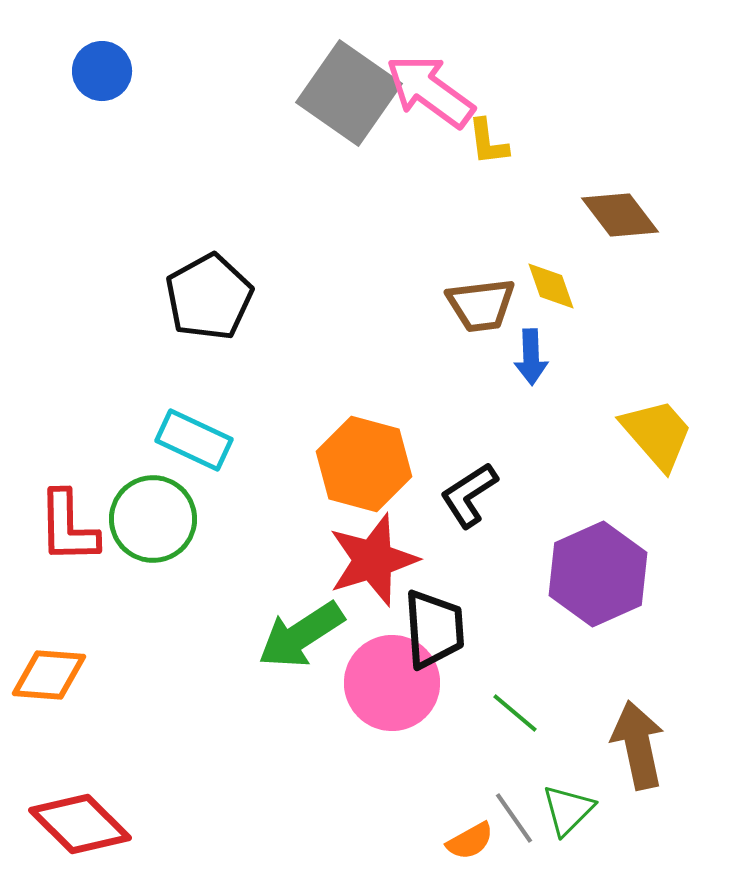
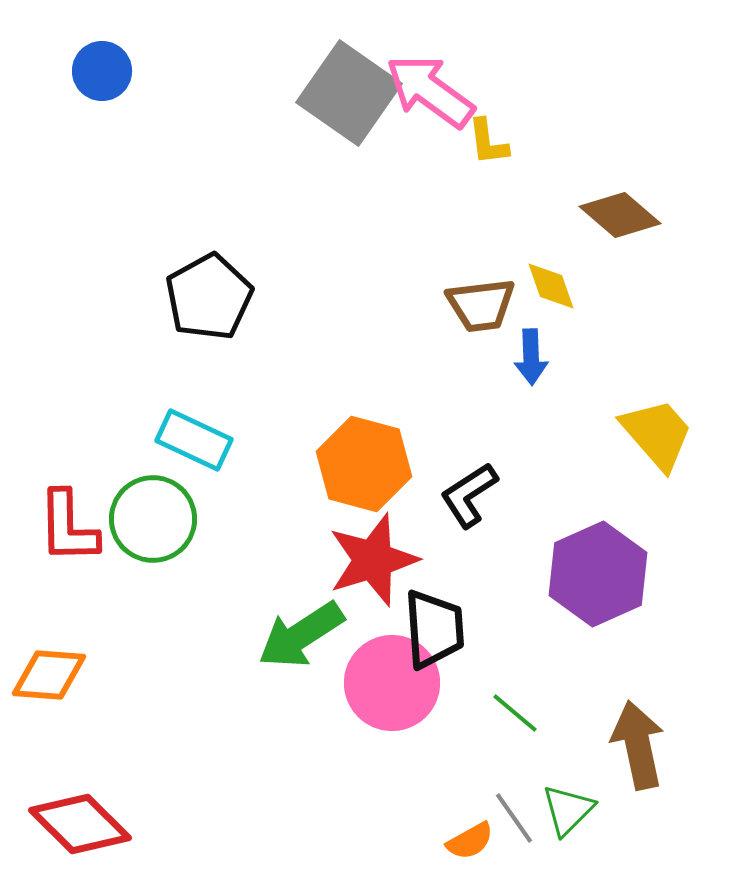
brown diamond: rotated 12 degrees counterclockwise
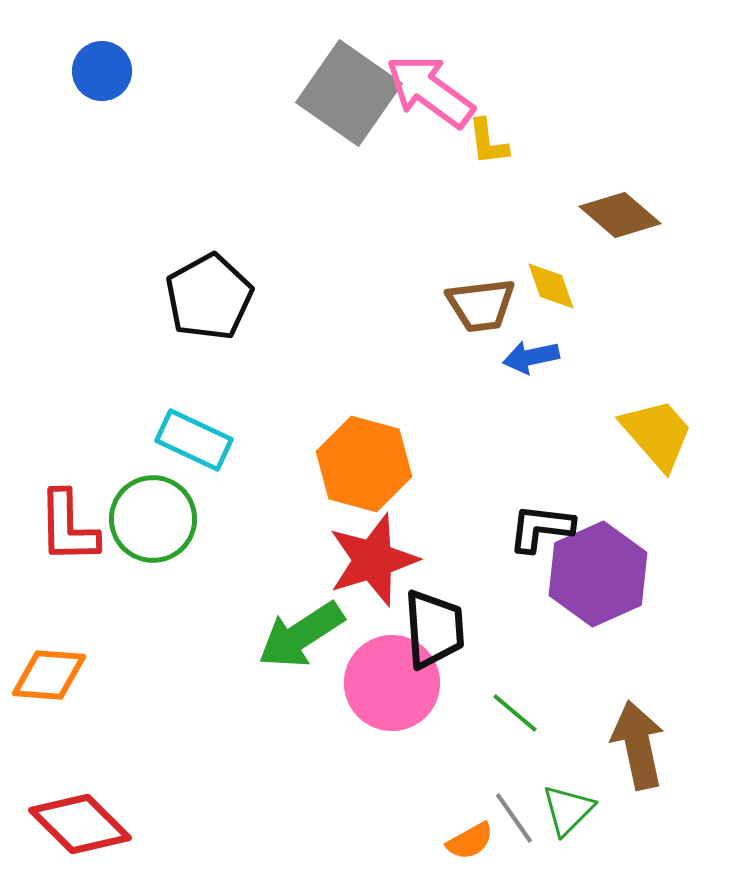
blue arrow: rotated 80 degrees clockwise
black L-shape: moved 72 px right, 33 px down; rotated 40 degrees clockwise
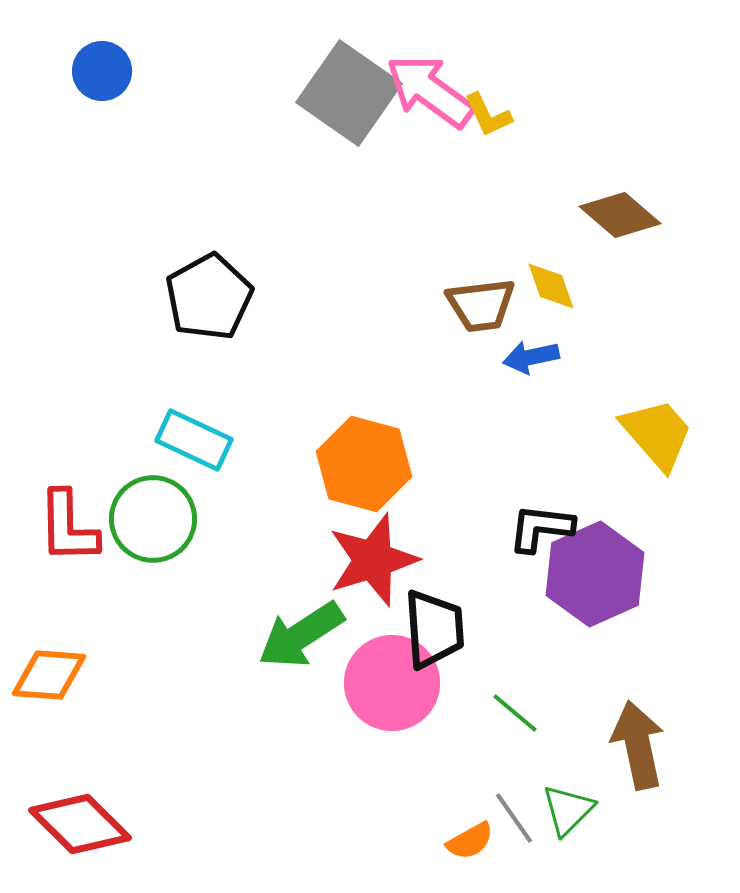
yellow L-shape: moved 27 px up; rotated 18 degrees counterclockwise
purple hexagon: moved 3 px left
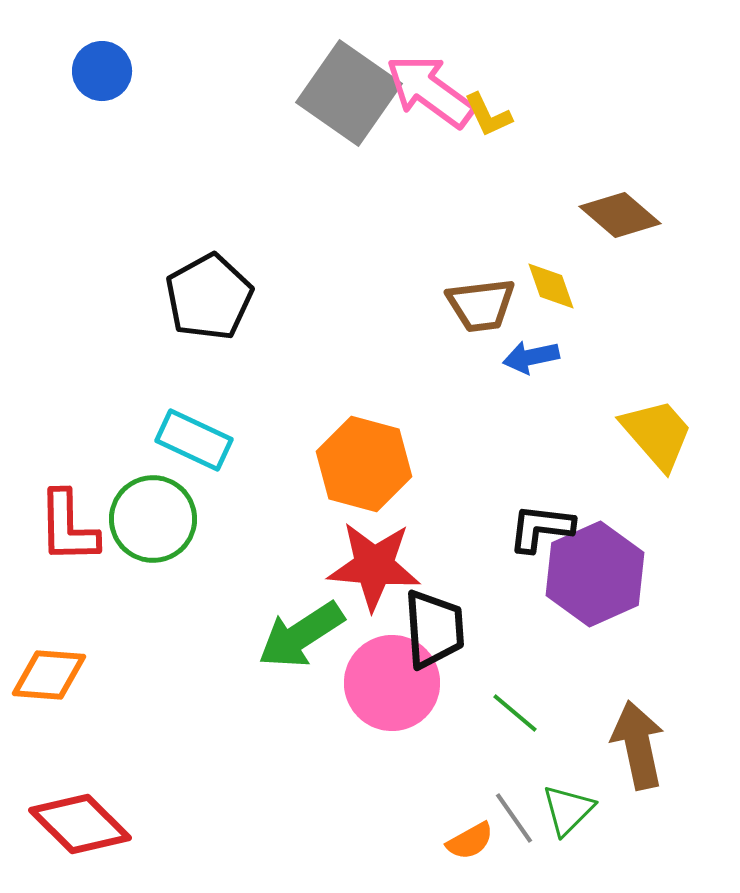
red star: moved 1 px right, 6 px down; rotated 22 degrees clockwise
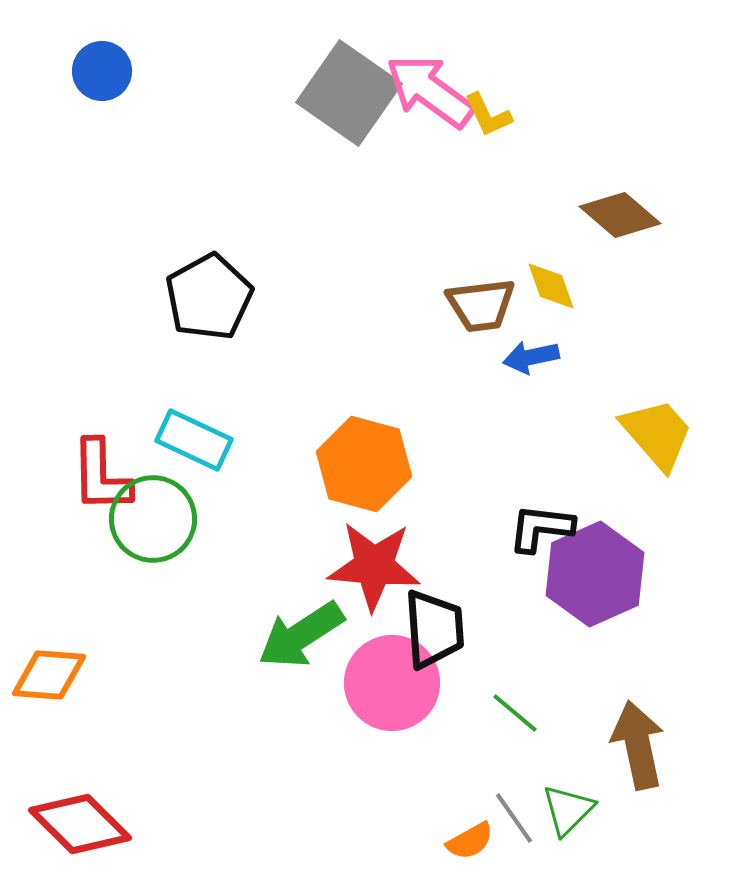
red L-shape: moved 33 px right, 51 px up
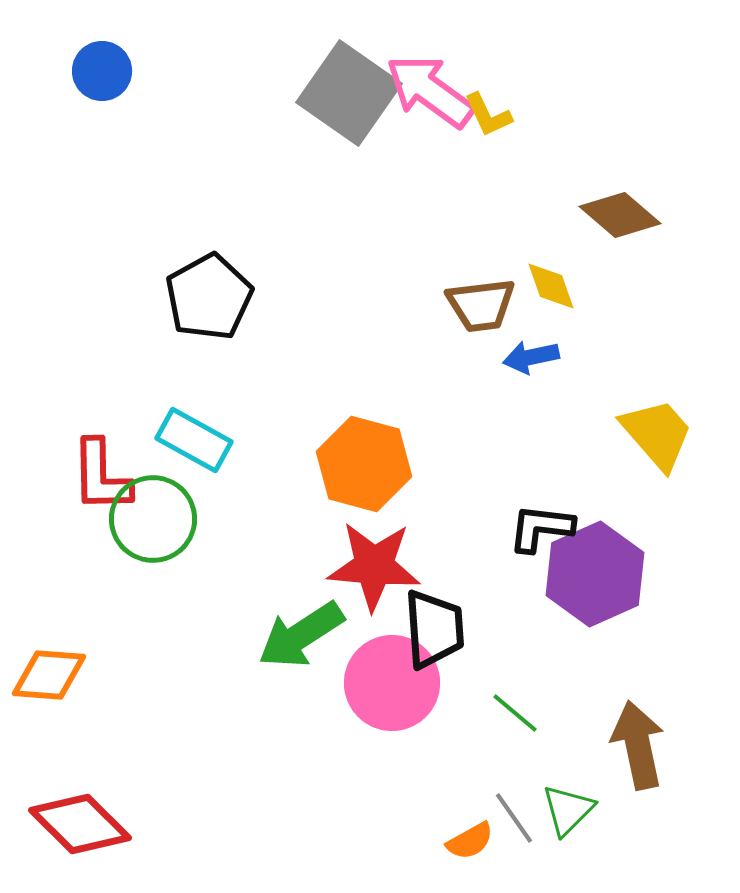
cyan rectangle: rotated 4 degrees clockwise
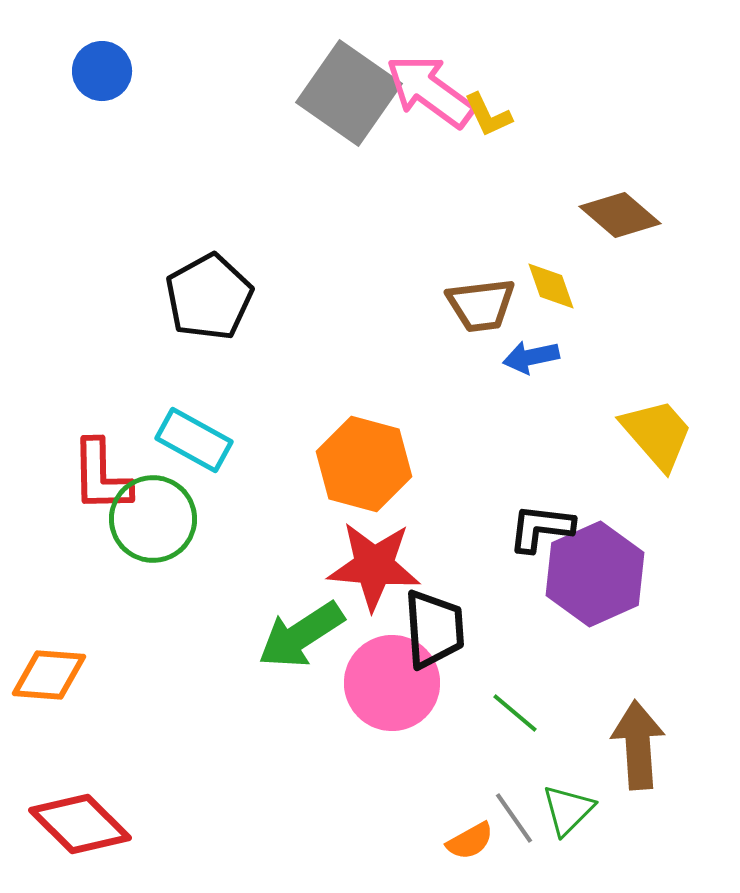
brown arrow: rotated 8 degrees clockwise
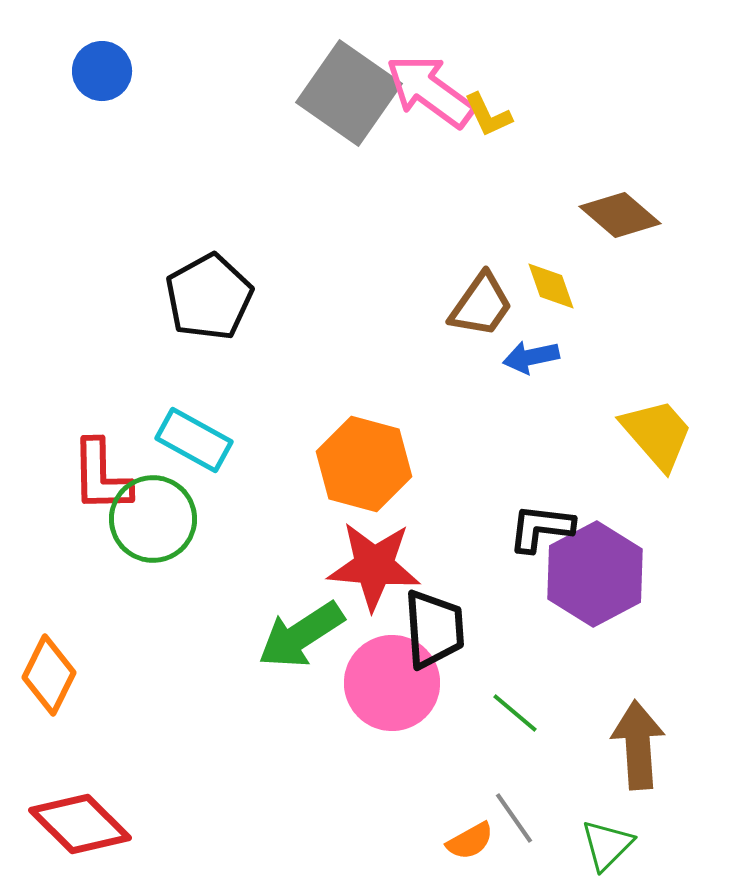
brown trapezoid: rotated 48 degrees counterclockwise
purple hexagon: rotated 4 degrees counterclockwise
orange diamond: rotated 68 degrees counterclockwise
green triangle: moved 39 px right, 35 px down
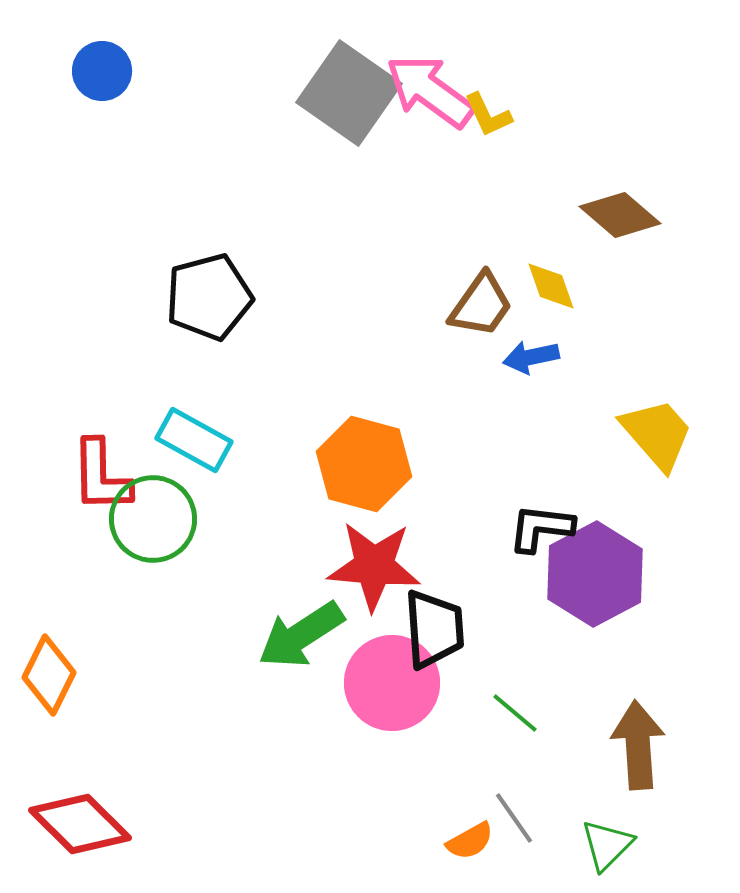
black pentagon: rotated 14 degrees clockwise
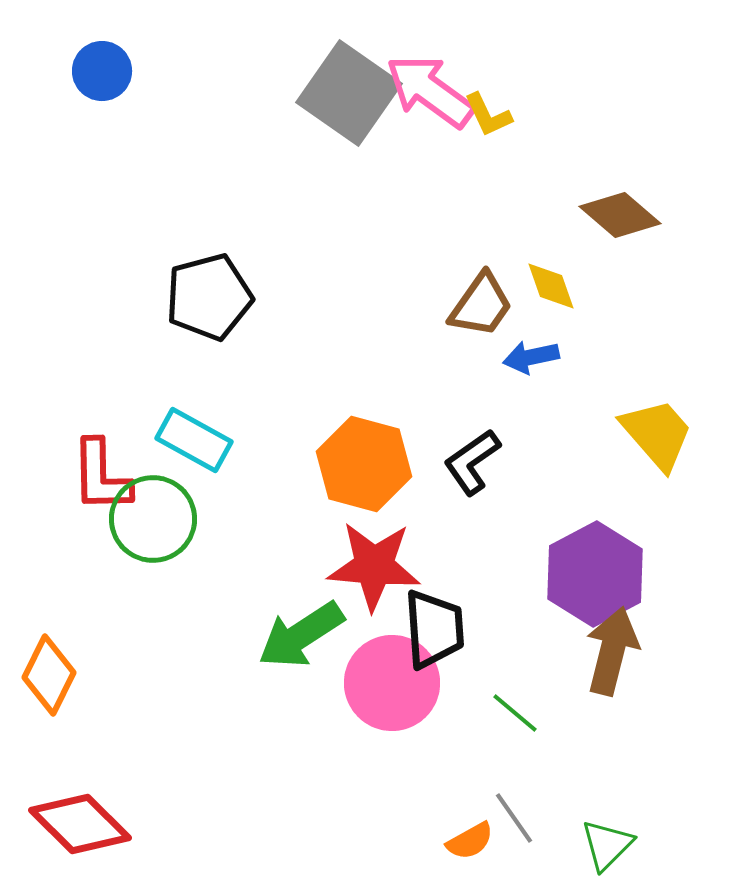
black L-shape: moved 69 px left, 66 px up; rotated 42 degrees counterclockwise
brown arrow: moved 26 px left, 94 px up; rotated 18 degrees clockwise
